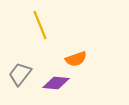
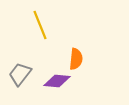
orange semicircle: rotated 65 degrees counterclockwise
purple diamond: moved 1 px right, 2 px up
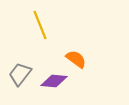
orange semicircle: rotated 60 degrees counterclockwise
purple diamond: moved 3 px left
